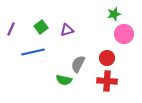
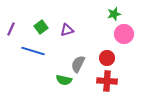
blue line: moved 1 px up; rotated 30 degrees clockwise
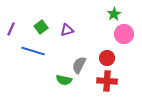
green star: rotated 16 degrees counterclockwise
gray semicircle: moved 1 px right, 1 px down
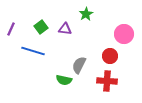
green star: moved 28 px left
purple triangle: moved 2 px left, 1 px up; rotated 24 degrees clockwise
red circle: moved 3 px right, 2 px up
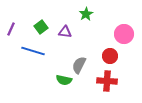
purple triangle: moved 3 px down
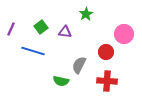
red circle: moved 4 px left, 4 px up
green semicircle: moved 3 px left, 1 px down
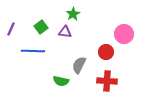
green star: moved 13 px left
blue line: rotated 15 degrees counterclockwise
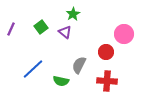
purple triangle: rotated 32 degrees clockwise
blue line: moved 18 px down; rotated 45 degrees counterclockwise
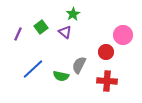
purple line: moved 7 px right, 5 px down
pink circle: moved 1 px left, 1 px down
green semicircle: moved 5 px up
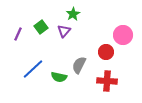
purple triangle: moved 1 px left, 1 px up; rotated 32 degrees clockwise
green semicircle: moved 2 px left, 1 px down
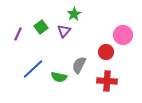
green star: moved 1 px right
